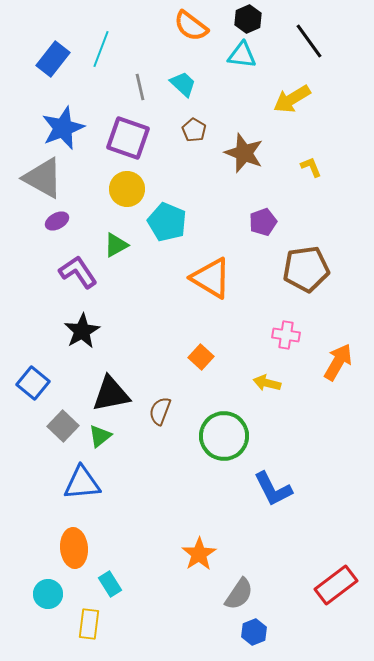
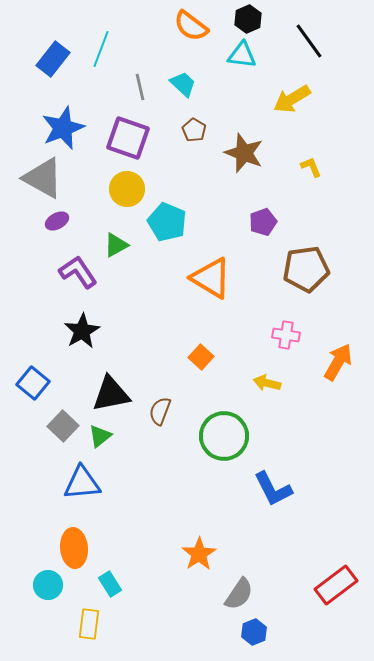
cyan circle at (48, 594): moved 9 px up
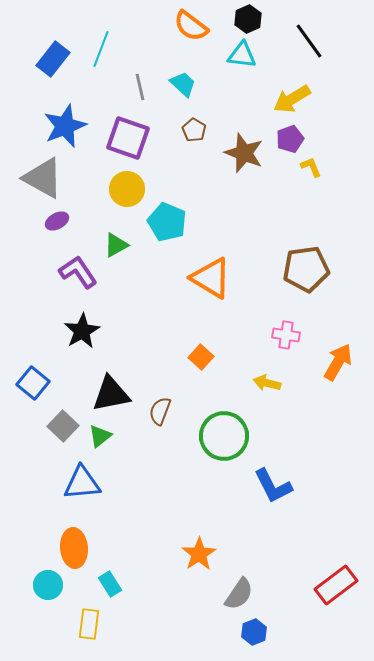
blue star at (63, 128): moved 2 px right, 2 px up
purple pentagon at (263, 222): moved 27 px right, 83 px up
blue L-shape at (273, 489): moved 3 px up
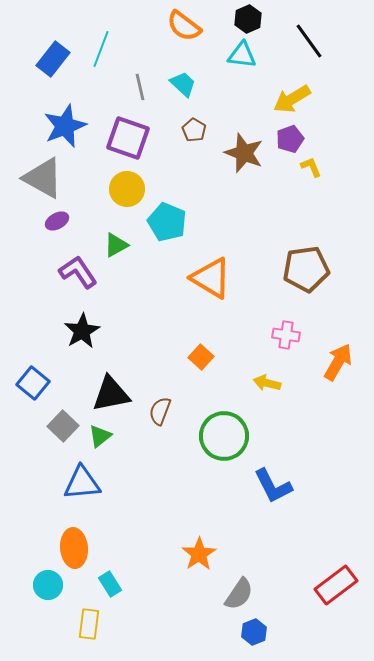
orange semicircle at (191, 26): moved 7 px left
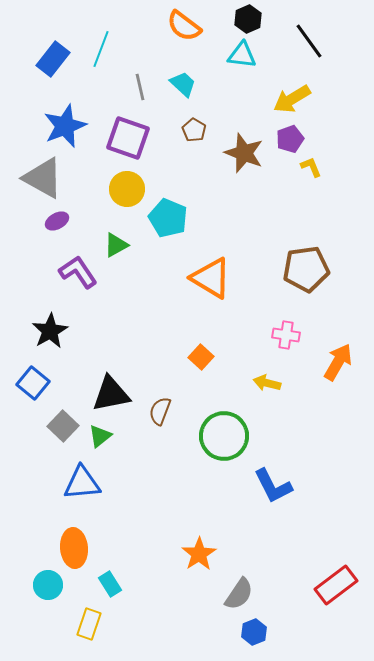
cyan pentagon at (167, 222): moved 1 px right, 4 px up
black star at (82, 331): moved 32 px left
yellow rectangle at (89, 624): rotated 12 degrees clockwise
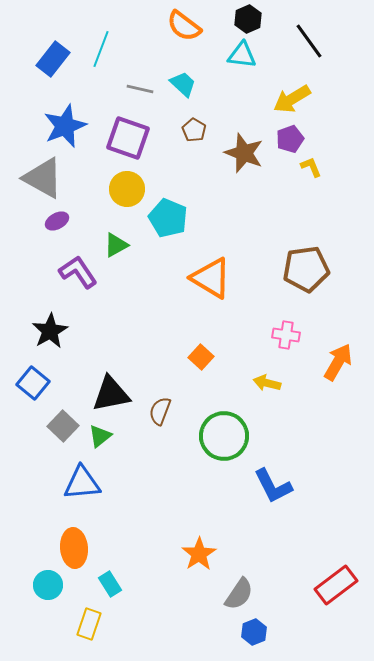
gray line at (140, 87): moved 2 px down; rotated 64 degrees counterclockwise
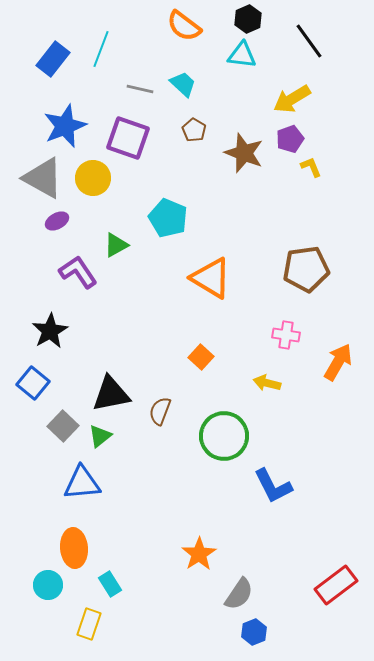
yellow circle at (127, 189): moved 34 px left, 11 px up
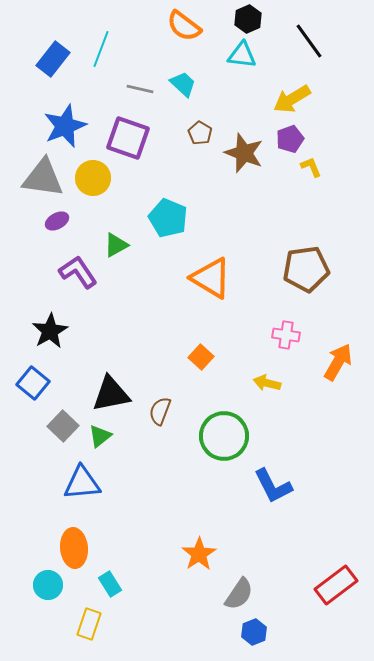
brown pentagon at (194, 130): moved 6 px right, 3 px down
gray triangle at (43, 178): rotated 21 degrees counterclockwise
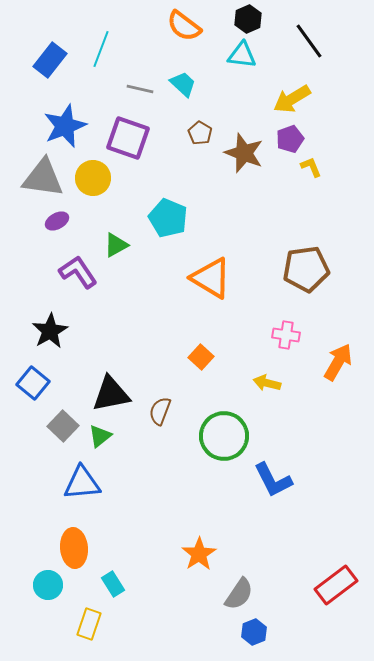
blue rectangle at (53, 59): moved 3 px left, 1 px down
blue L-shape at (273, 486): moved 6 px up
cyan rectangle at (110, 584): moved 3 px right
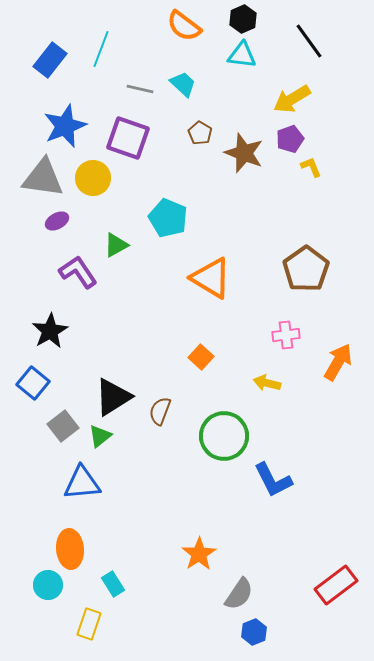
black hexagon at (248, 19): moved 5 px left
brown pentagon at (306, 269): rotated 27 degrees counterclockwise
pink cross at (286, 335): rotated 16 degrees counterclockwise
black triangle at (111, 394): moved 2 px right, 3 px down; rotated 21 degrees counterclockwise
gray square at (63, 426): rotated 8 degrees clockwise
orange ellipse at (74, 548): moved 4 px left, 1 px down
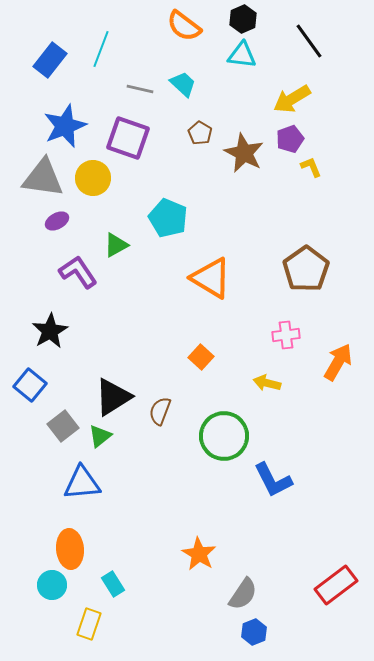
brown star at (244, 153): rotated 6 degrees clockwise
blue square at (33, 383): moved 3 px left, 2 px down
orange star at (199, 554): rotated 8 degrees counterclockwise
cyan circle at (48, 585): moved 4 px right
gray semicircle at (239, 594): moved 4 px right
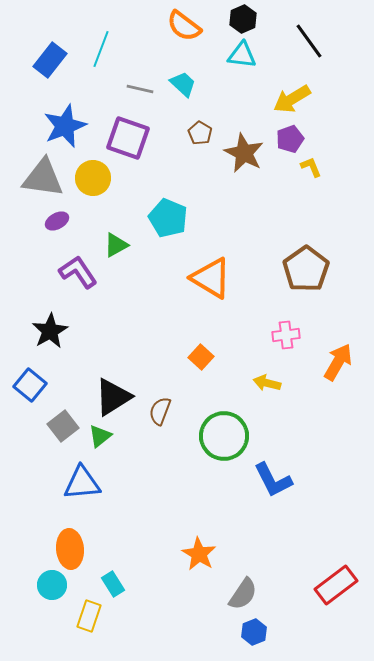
yellow rectangle at (89, 624): moved 8 px up
